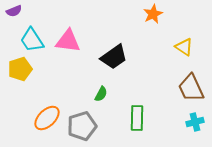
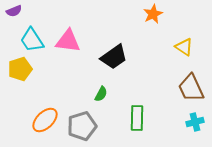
orange ellipse: moved 2 px left, 2 px down
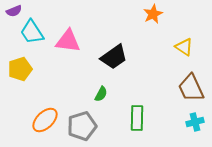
cyan trapezoid: moved 8 px up
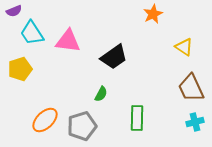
cyan trapezoid: moved 1 px down
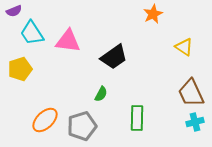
brown trapezoid: moved 5 px down
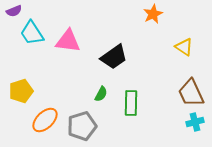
yellow pentagon: moved 1 px right, 22 px down
green rectangle: moved 6 px left, 15 px up
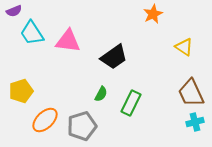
green rectangle: rotated 25 degrees clockwise
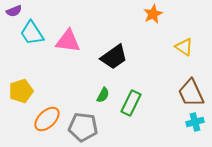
green semicircle: moved 2 px right, 1 px down
orange ellipse: moved 2 px right, 1 px up
gray pentagon: moved 1 px right, 1 px down; rotated 24 degrees clockwise
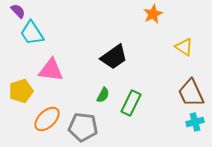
purple semicircle: moved 4 px right; rotated 112 degrees counterclockwise
pink triangle: moved 17 px left, 29 px down
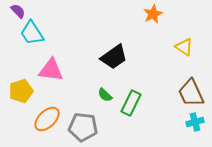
green semicircle: moved 2 px right; rotated 105 degrees clockwise
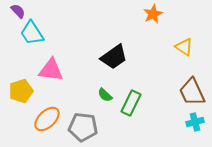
brown trapezoid: moved 1 px right, 1 px up
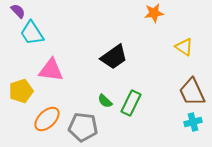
orange star: moved 1 px right, 1 px up; rotated 18 degrees clockwise
green semicircle: moved 6 px down
cyan cross: moved 2 px left
